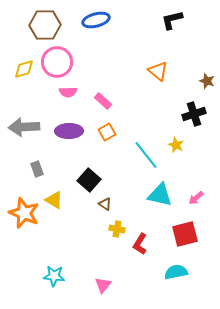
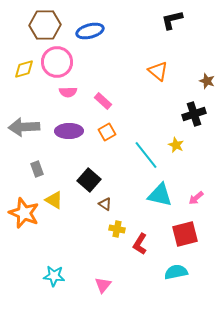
blue ellipse: moved 6 px left, 11 px down
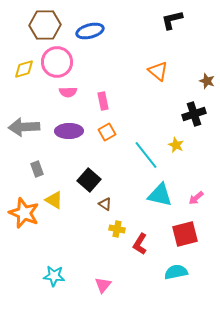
pink rectangle: rotated 36 degrees clockwise
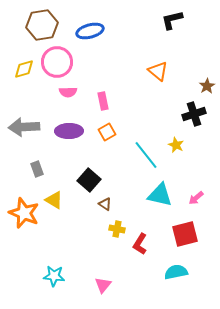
brown hexagon: moved 3 px left; rotated 8 degrees counterclockwise
brown star: moved 5 px down; rotated 21 degrees clockwise
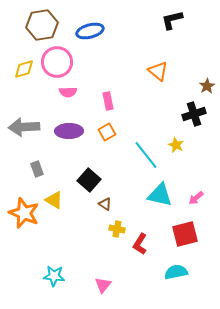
pink rectangle: moved 5 px right
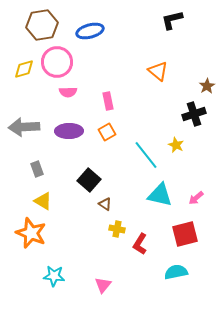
yellow triangle: moved 11 px left, 1 px down
orange star: moved 7 px right, 20 px down
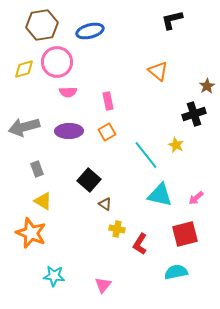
gray arrow: rotated 12 degrees counterclockwise
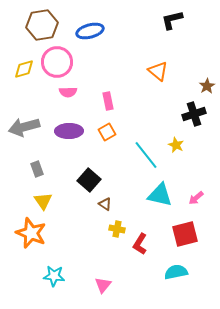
yellow triangle: rotated 24 degrees clockwise
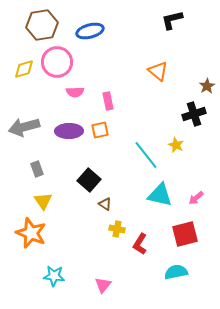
pink semicircle: moved 7 px right
orange square: moved 7 px left, 2 px up; rotated 18 degrees clockwise
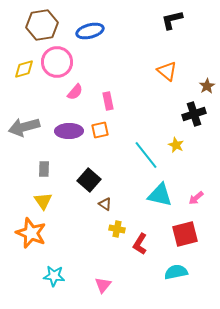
orange triangle: moved 9 px right
pink semicircle: rotated 48 degrees counterclockwise
gray rectangle: moved 7 px right; rotated 21 degrees clockwise
